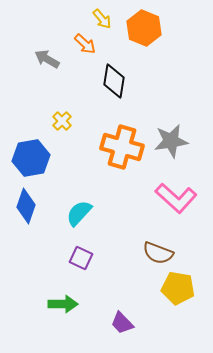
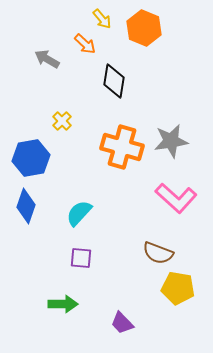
purple square: rotated 20 degrees counterclockwise
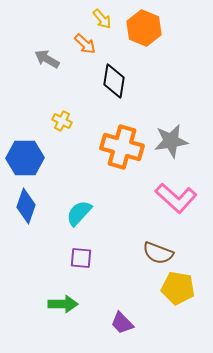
yellow cross: rotated 18 degrees counterclockwise
blue hexagon: moved 6 px left; rotated 9 degrees clockwise
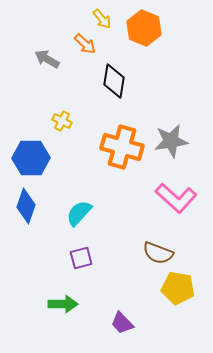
blue hexagon: moved 6 px right
purple square: rotated 20 degrees counterclockwise
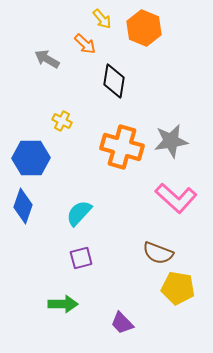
blue diamond: moved 3 px left
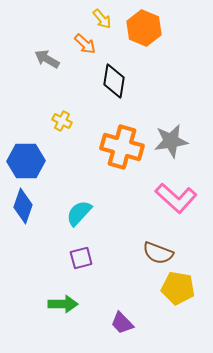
blue hexagon: moved 5 px left, 3 px down
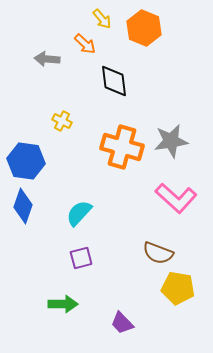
gray arrow: rotated 25 degrees counterclockwise
black diamond: rotated 16 degrees counterclockwise
blue hexagon: rotated 9 degrees clockwise
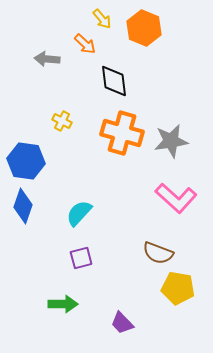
orange cross: moved 14 px up
